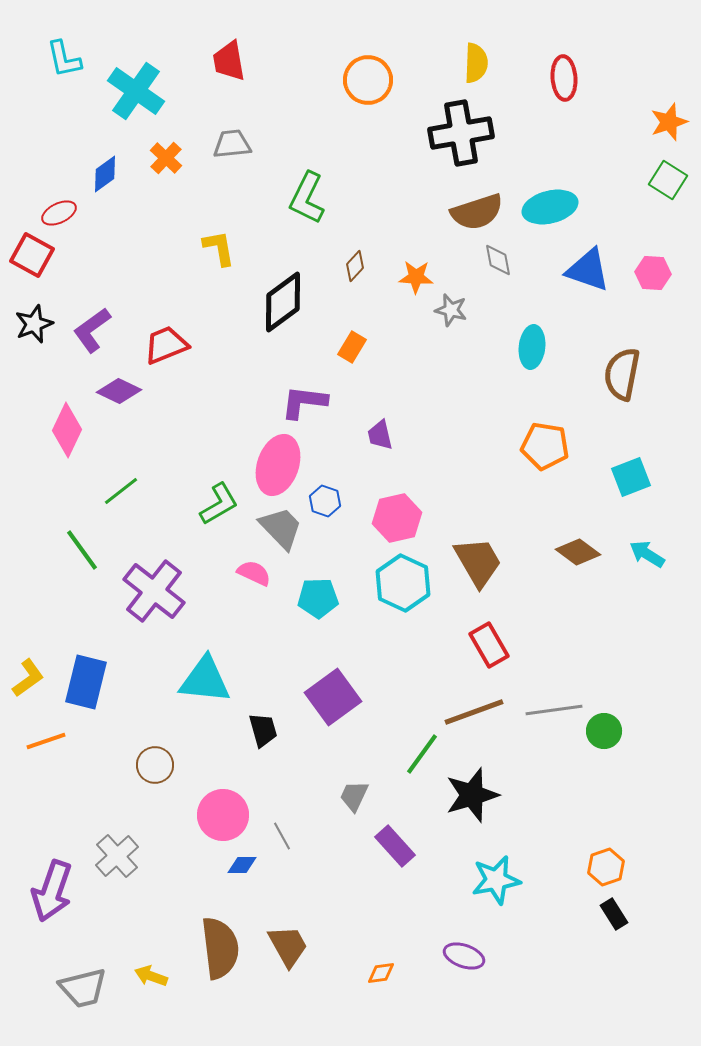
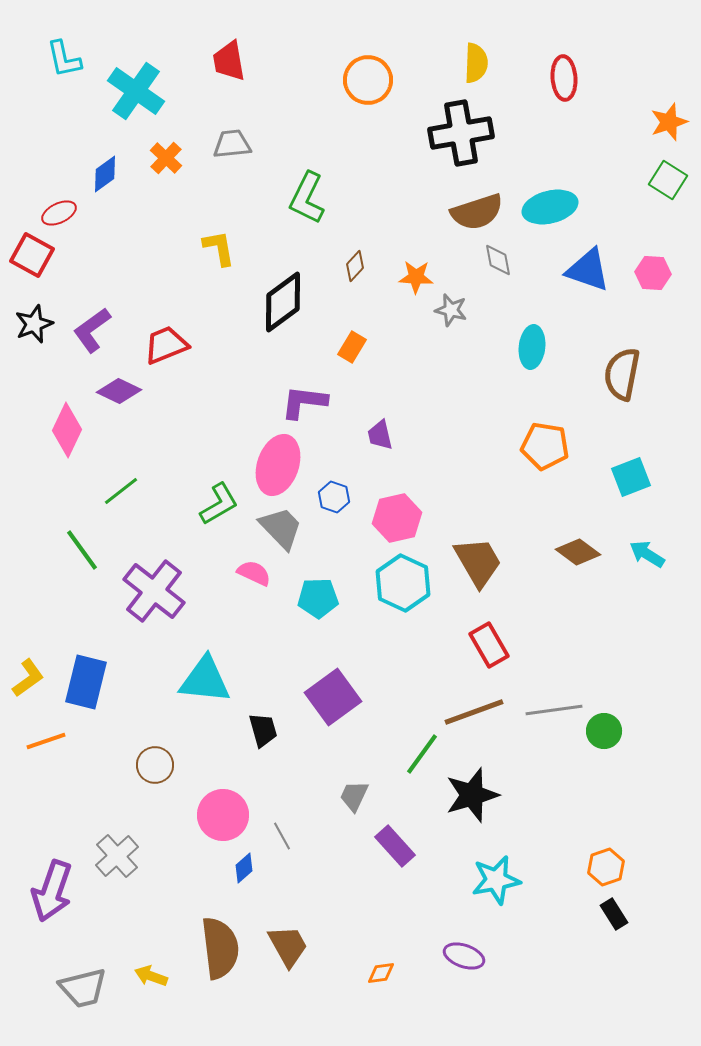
blue hexagon at (325, 501): moved 9 px right, 4 px up
blue diamond at (242, 865): moved 2 px right, 3 px down; rotated 40 degrees counterclockwise
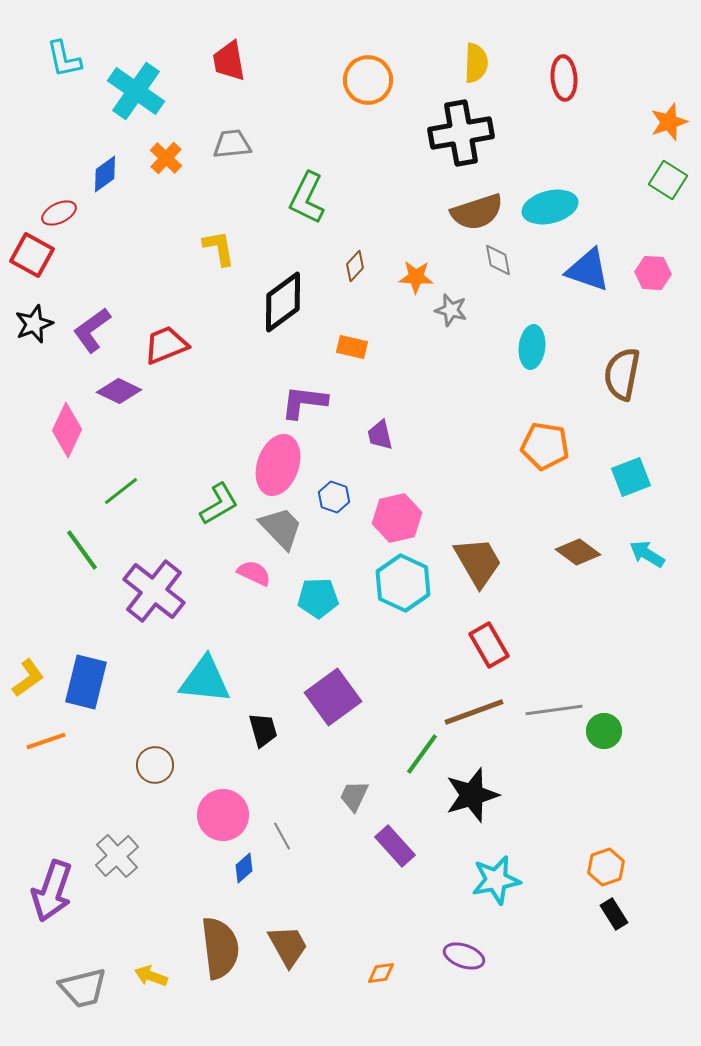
orange rectangle at (352, 347): rotated 72 degrees clockwise
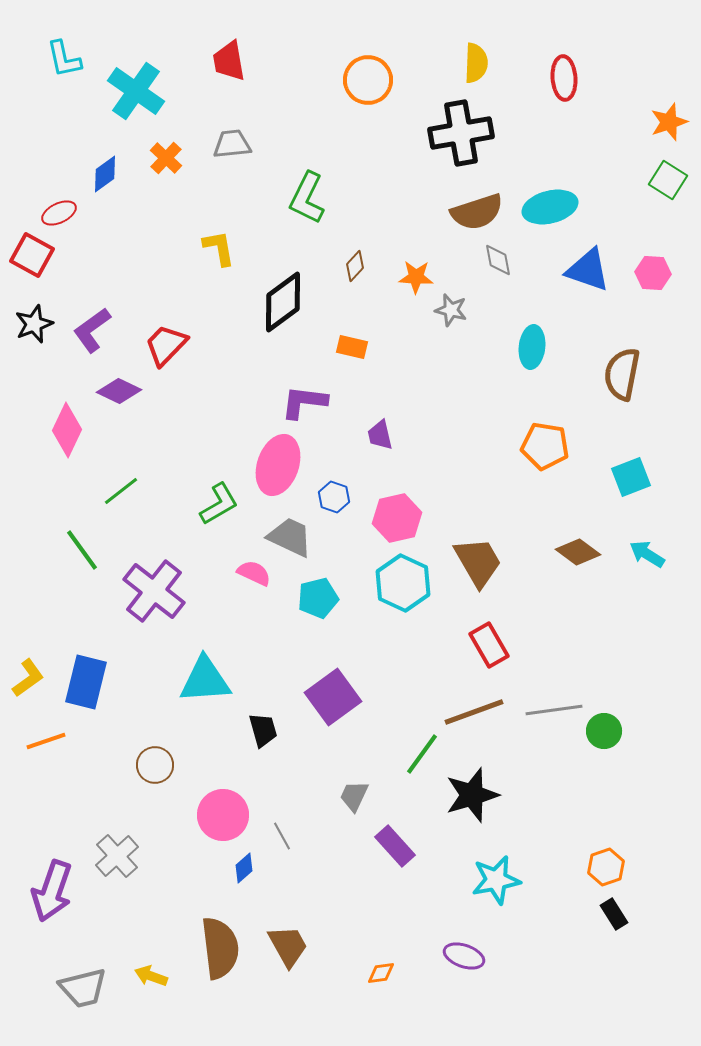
red trapezoid at (166, 345): rotated 24 degrees counterclockwise
gray trapezoid at (281, 528): moved 9 px right, 9 px down; rotated 21 degrees counterclockwise
cyan pentagon at (318, 598): rotated 12 degrees counterclockwise
cyan triangle at (205, 680): rotated 10 degrees counterclockwise
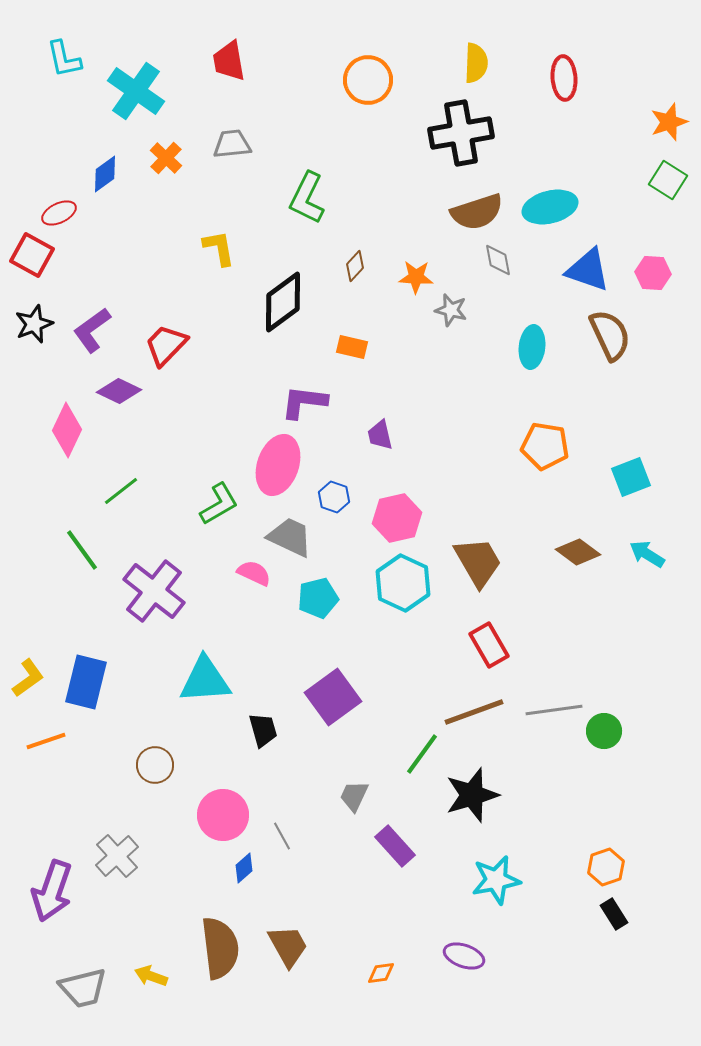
brown semicircle at (622, 374): moved 12 px left, 39 px up; rotated 144 degrees clockwise
